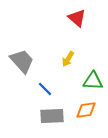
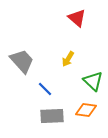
green triangle: rotated 40 degrees clockwise
orange diamond: rotated 15 degrees clockwise
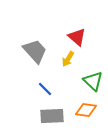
red triangle: moved 19 px down
gray trapezoid: moved 13 px right, 10 px up
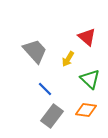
red triangle: moved 10 px right
green triangle: moved 3 px left, 2 px up
gray rectangle: rotated 50 degrees counterclockwise
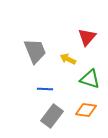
red triangle: rotated 30 degrees clockwise
gray trapezoid: rotated 20 degrees clockwise
yellow arrow: rotated 84 degrees clockwise
green triangle: rotated 25 degrees counterclockwise
blue line: rotated 42 degrees counterclockwise
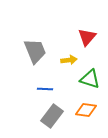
yellow arrow: moved 1 px right, 1 px down; rotated 147 degrees clockwise
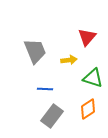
green triangle: moved 3 px right, 1 px up
orange diamond: moved 2 px right, 1 px up; rotated 40 degrees counterclockwise
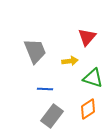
yellow arrow: moved 1 px right, 1 px down
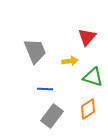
green triangle: moved 1 px up
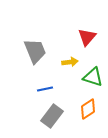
yellow arrow: moved 1 px down
blue line: rotated 14 degrees counterclockwise
